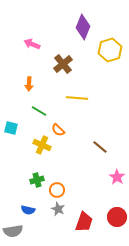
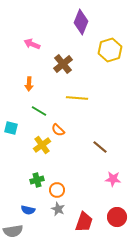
purple diamond: moved 2 px left, 5 px up
yellow cross: rotated 30 degrees clockwise
pink star: moved 4 px left, 2 px down; rotated 28 degrees counterclockwise
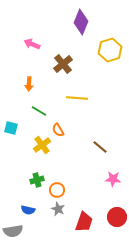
orange semicircle: rotated 16 degrees clockwise
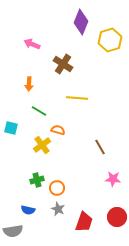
yellow hexagon: moved 10 px up
brown cross: rotated 18 degrees counterclockwise
orange semicircle: rotated 136 degrees clockwise
brown line: rotated 21 degrees clockwise
orange circle: moved 2 px up
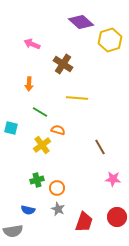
purple diamond: rotated 70 degrees counterclockwise
green line: moved 1 px right, 1 px down
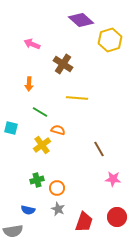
purple diamond: moved 2 px up
brown line: moved 1 px left, 2 px down
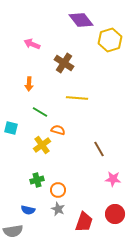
purple diamond: rotated 10 degrees clockwise
brown cross: moved 1 px right, 1 px up
orange circle: moved 1 px right, 2 px down
red circle: moved 2 px left, 3 px up
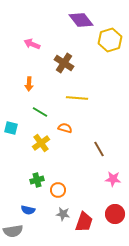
orange semicircle: moved 7 px right, 2 px up
yellow cross: moved 1 px left, 2 px up
gray star: moved 5 px right, 5 px down; rotated 16 degrees counterclockwise
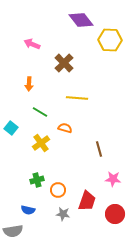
yellow hexagon: rotated 20 degrees clockwise
brown cross: rotated 12 degrees clockwise
cyan square: rotated 24 degrees clockwise
brown line: rotated 14 degrees clockwise
red trapezoid: moved 3 px right, 21 px up
